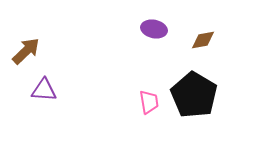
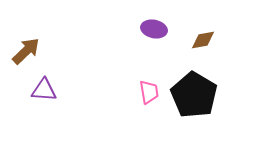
pink trapezoid: moved 10 px up
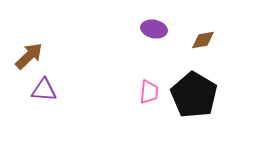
brown arrow: moved 3 px right, 5 px down
pink trapezoid: rotated 15 degrees clockwise
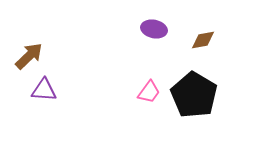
pink trapezoid: rotated 30 degrees clockwise
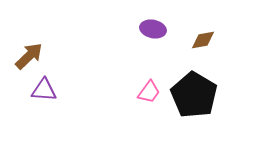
purple ellipse: moved 1 px left
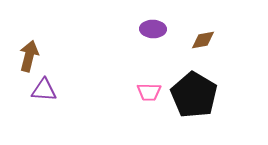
purple ellipse: rotated 10 degrees counterclockwise
brown arrow: rotated 32 degrees counterclockwise
pink trapezoid: rotated 55 degrees clockwise
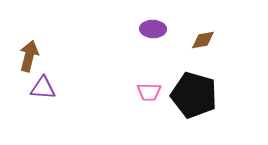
purple triangle: moved 1 px left, 2 px up
black pentagon: rotated 15 degrees counterclockwise
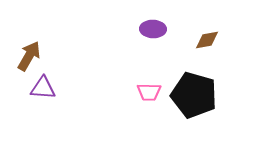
brown diamond: moved 4 px right
brown arrow: rotated 16 degrees clockwise
